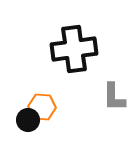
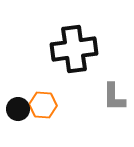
orange hexagon: moved 1 px right, 2 px up
black circle: moved 10 px left, 11 px up
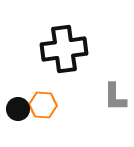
black cross: moved 10 px left
gray L-shape: moved 1 px right
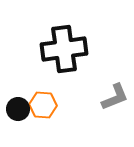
gray L-shape: rotated 112 degrees counterclockwise
